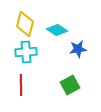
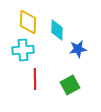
yellow diamond: moved 3 px right, 2 px up; rotated 10 degrees counterclockwise
cyan diamond: rotated 60 degrees clockwise
cyan cross: moved 3 px left, 2 px up
red line: moved 14 px right, 6 px up
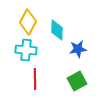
yellow diamond: rotated 25 degrees clockwise
cyan cross: moved 3 px right; rotated 10 degrees clockwise
green square: moved 7 px right, 4 px up
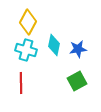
cyan diamond: moved 3 px left, 15 px down; rotated 10 degrees clockwise
cyan cross: rotated 10 degrees clockwise
red line: moved 14 px left, 4 px down
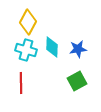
cyan diamond: moved 2 px left, 2 px down; rotated 10 degrees counterclockwise
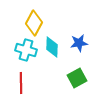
yellow diamond: moved 6 px right, 1 px down
blue star: moved 1 px right, 6 px up
green square: moved 3 px up
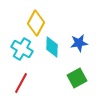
yellow diamond: moved 2 px right
cyan cross: moved 4 px left, 1 px up; rotated 15 degrees clockwise
red line: rotated 30 degrees clockwise
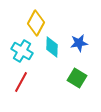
cyan cross: moved 2 px down
green square: rotated 30 degrees counterclockwise
red line: moved 1 px up
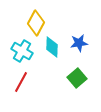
green square: rotated 18 degrees clockwise
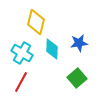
yellow diamond: moved 1 px up; rotated 15 degrees counterclockwise
cyan diamond: moved 2 px down
cyan cross: moved 2 px down
